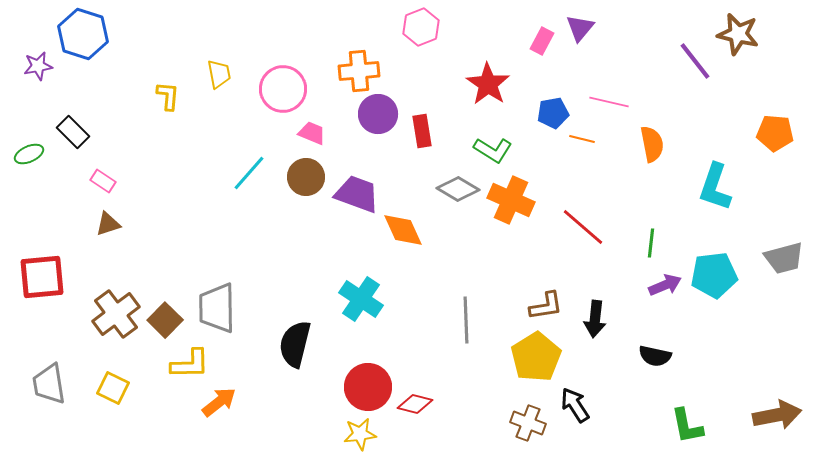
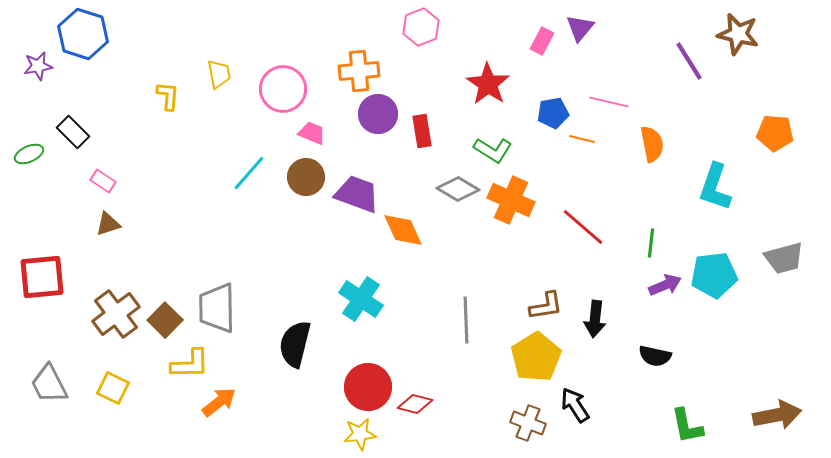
purple line at (695, 61): moved 6 px left; rotated 6 degrees clockwise
gray trapezoid at (49, 384): rotated 18 degrees counterclockwise
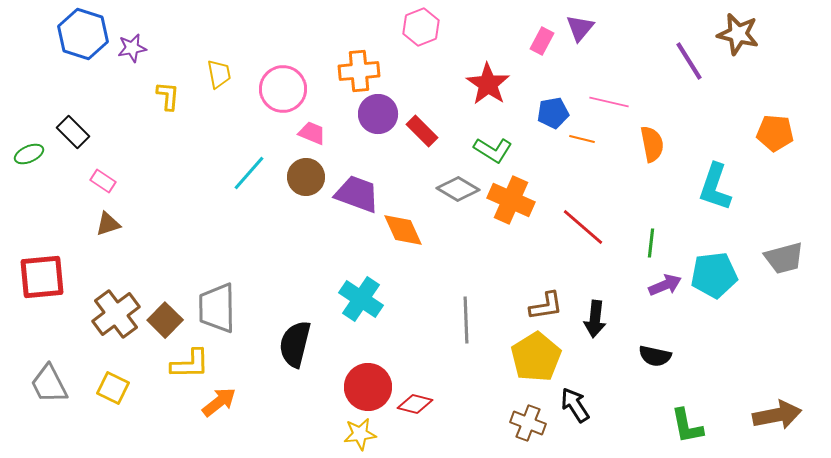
purple star at (38, 66): moved 94 px right, 18 px up
red rectangle at (422, 131): rotated 36 degrees counterclockwise
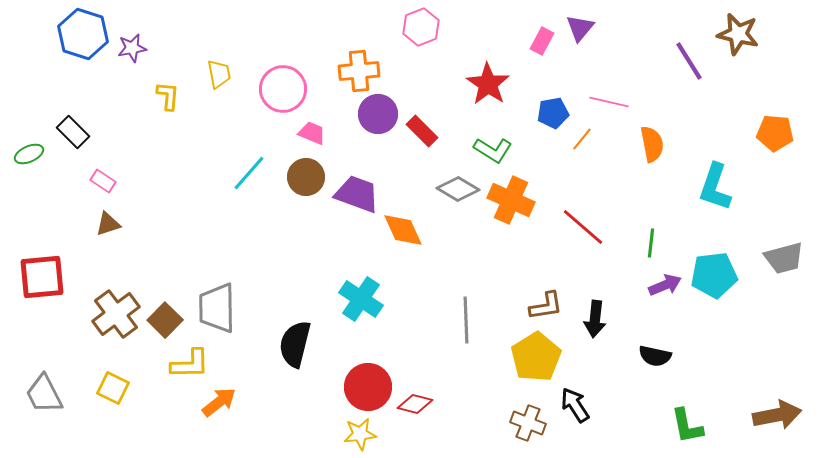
orange line at (582, 139): rotated 65 degrees counterclockwise
gray trapezoid at (49, 384): moved 5 px left, 10 px down
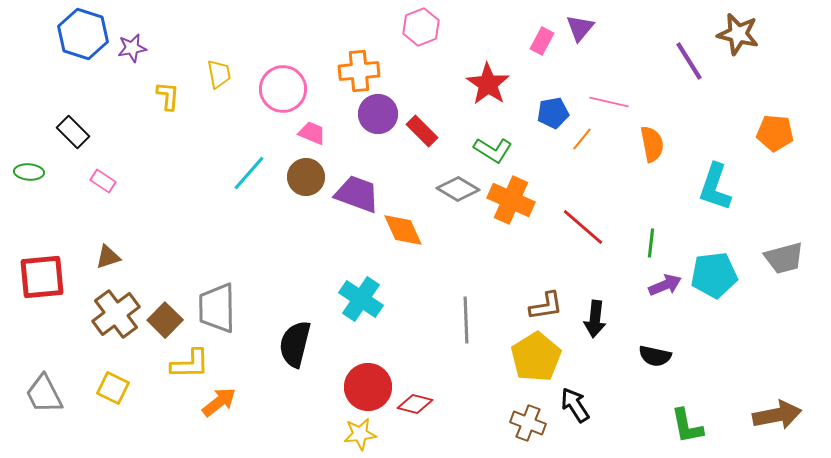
green ellipse at (29, 154): moved 18 px down; rotated 28 degrees clockwise
brown triangle at (108, 224): moved 33 px down
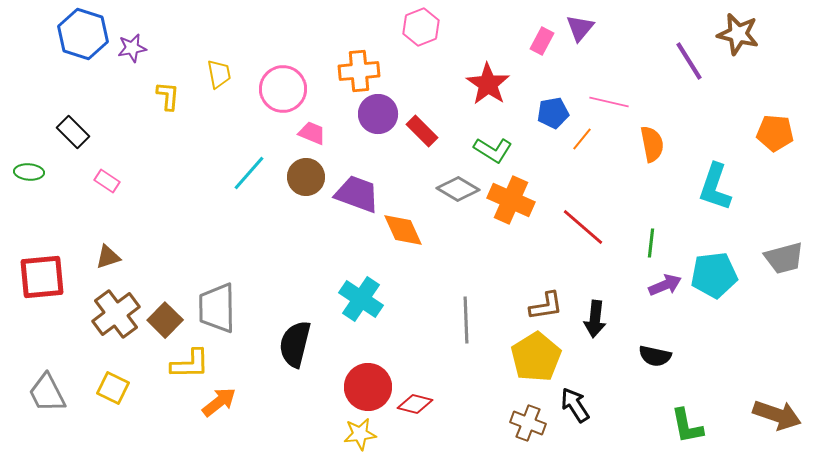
pink rectangle at (103, 181): moved 4 px right
gray trapezoid at (44, 394): moved 3 px right, 1 px up
brown arrow at (777, 415): rotated 30 degrees clockwise
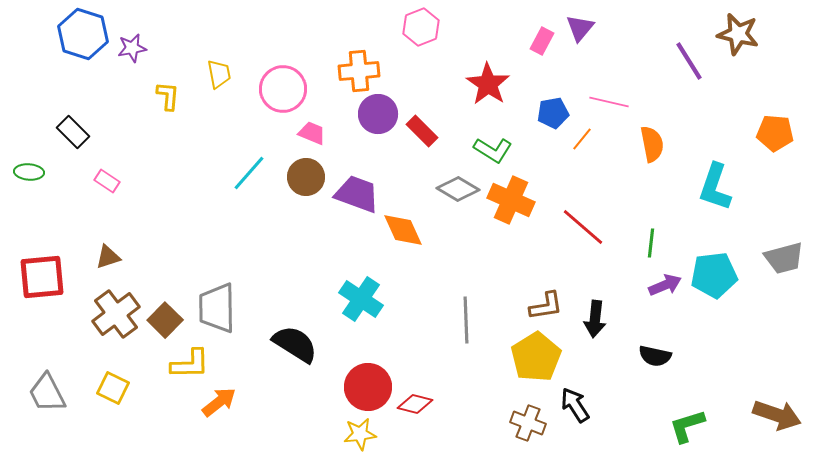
black semicircle at (295, 344): rotated 108 degrees clockwise
green L-shape at (687, 426): rotated 84 degrees clockwise
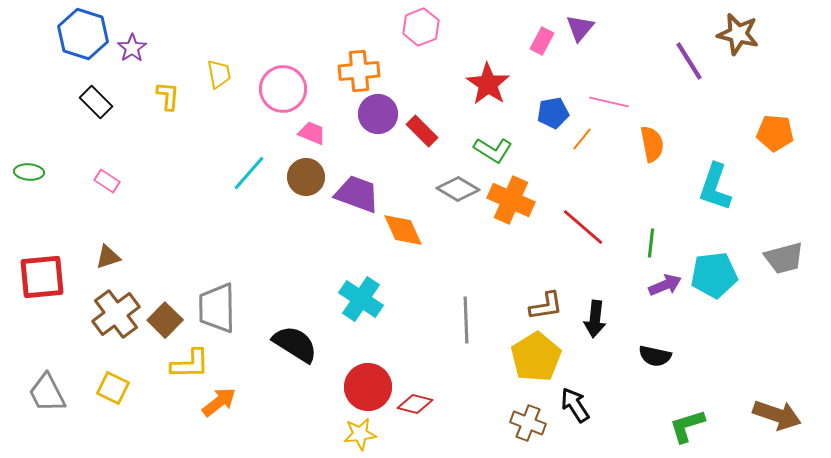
purple star at (132, 48): rotated 24 degrees counterclockwise
black rectangle at (73, 132): moved 23 px right, 30 px up
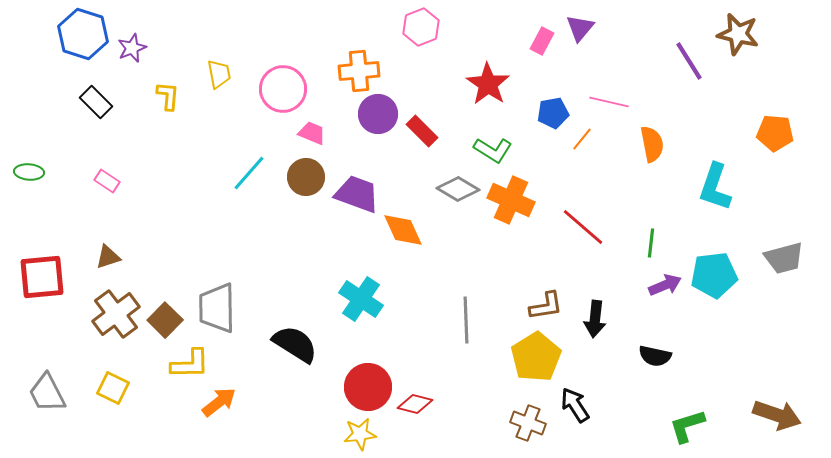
purple star at (132, 48): rotated 12 degrees clockwise
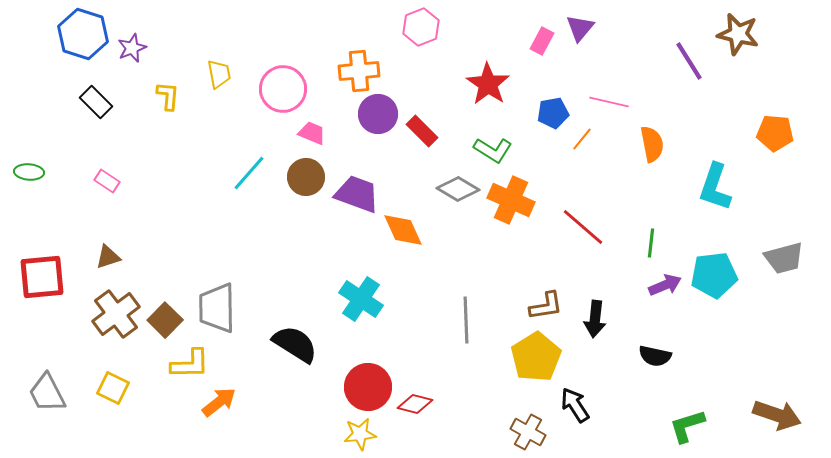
brown cross at (528, 423): moved 9 px down; rotated 8 degrees clockwise
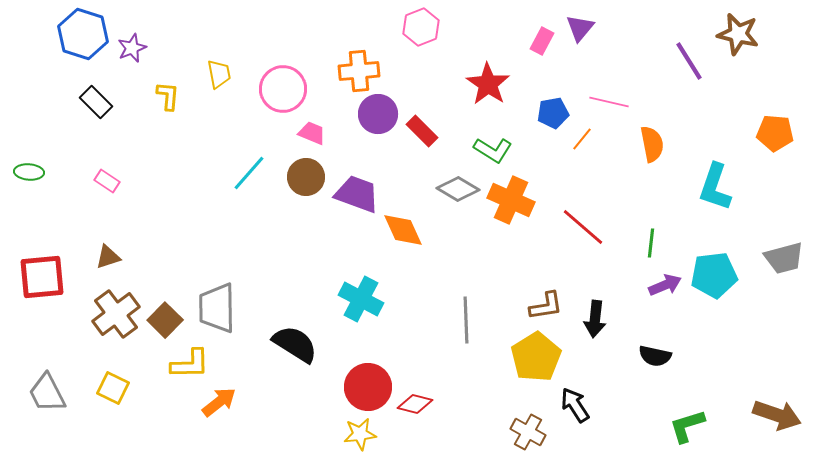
cyan cross at (361, 299): rotated 6 degrees counterclockwise
